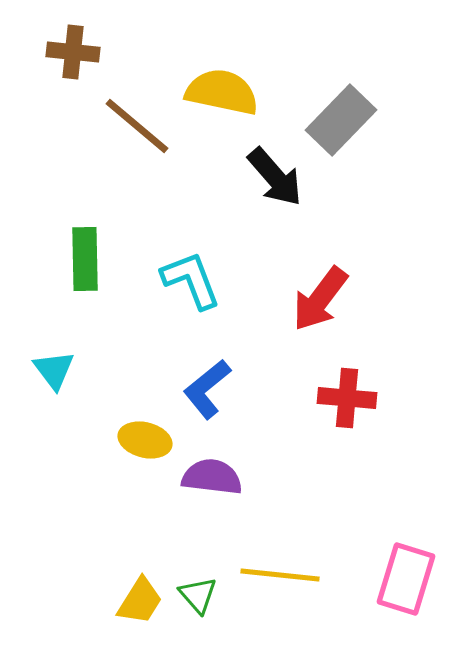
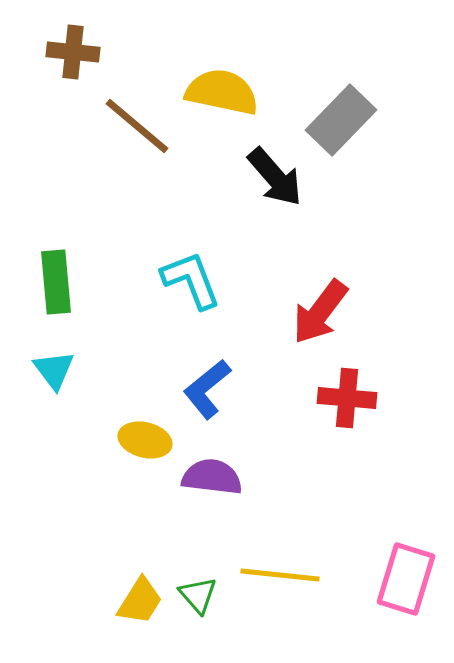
green rectangle: moved 29 px left, 23 px down; rotated 4 degrees counterclockwise
red arrow: moved 13 px down
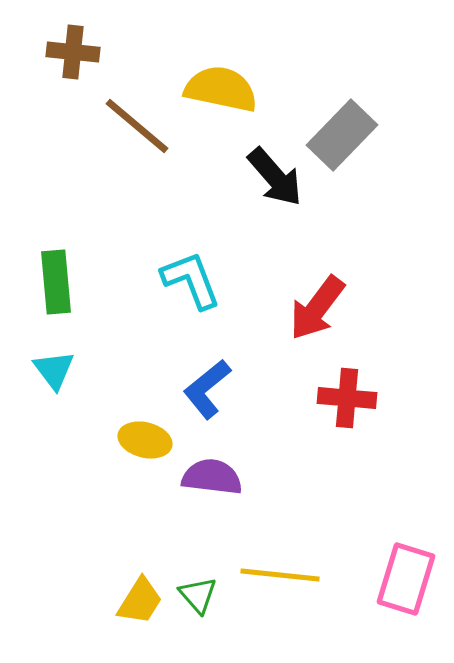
yellow semicircle: moved 1 px left, 3 px up
gray rectangle: moved 1 px right, 15 px down
red arrow: moved 3 px left, 4 px up
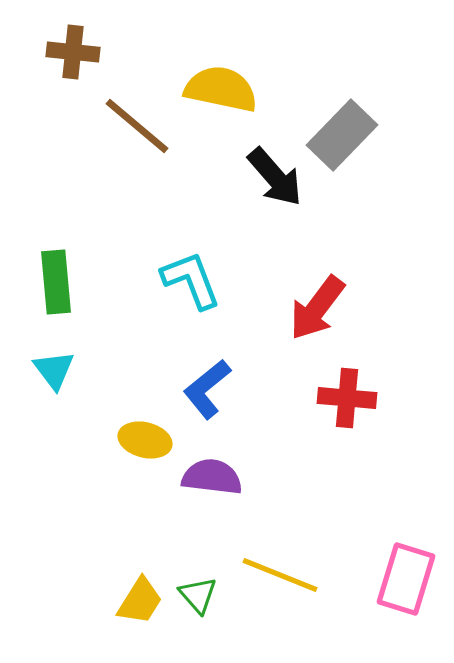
yellow line: rotated 16 degrees clockwise
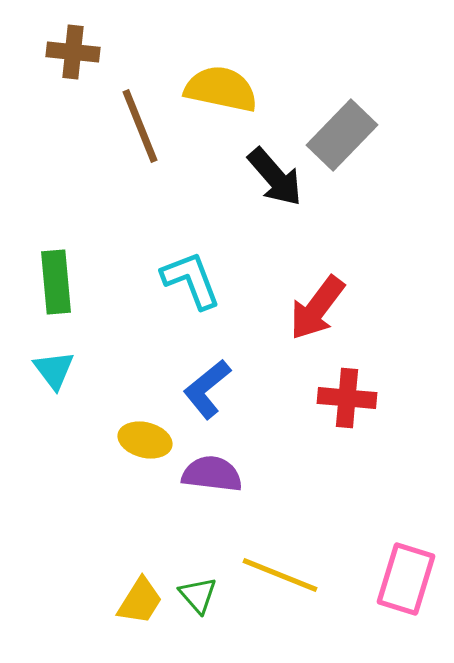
brown line: moved 3 px right; rotated 28 degrees clockwise
purple semicircle: moved 3 px up
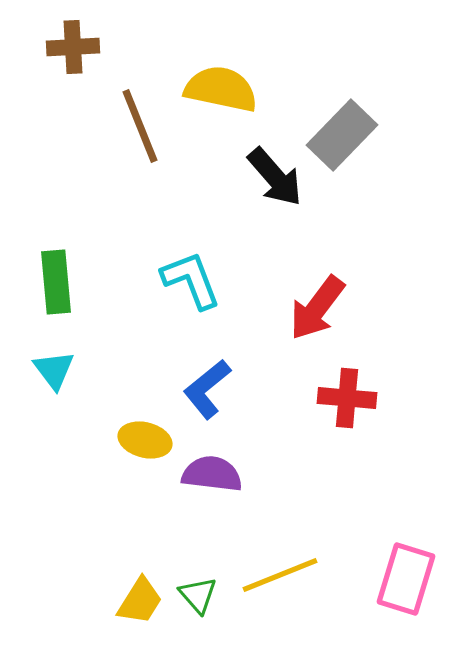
brown cross: moved 5 px up; rotated 9 degrees counterclockwise
yellow line: rotated 44 degrees counterclockwise
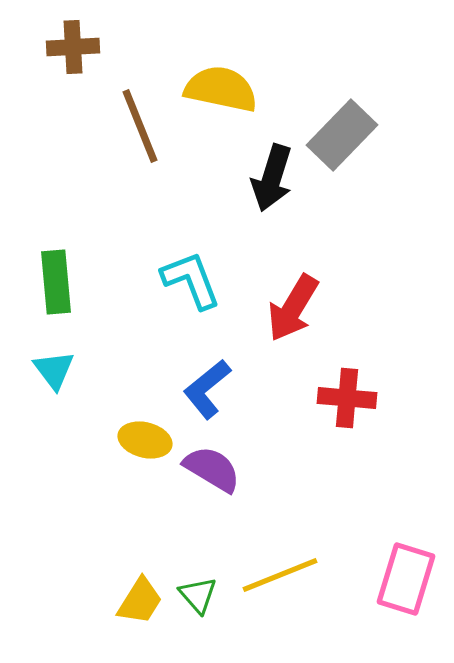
black arrow: moved 3 px left, 1 px down; rotated 58 degrees clockwise
red arrow: moved 24 px left; rotated 6 degrees counterclockwise
purple semicircle: moved 5 px up; rotated 24 degrees clockwise
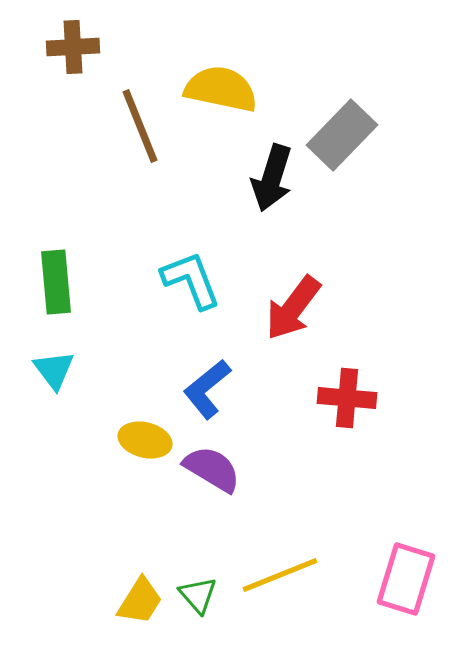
red arrow: rotated 6 degrees clockwise
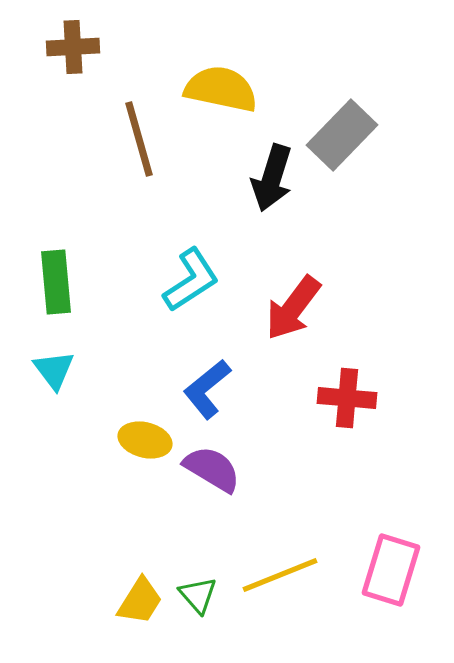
brown line: moved 1 px left, 13 px down; rotated 6 degrees clockwise
cyan L-shape: rotated 78 degrees clockwise
pink rectangle: moved 15 px left, 9 px up
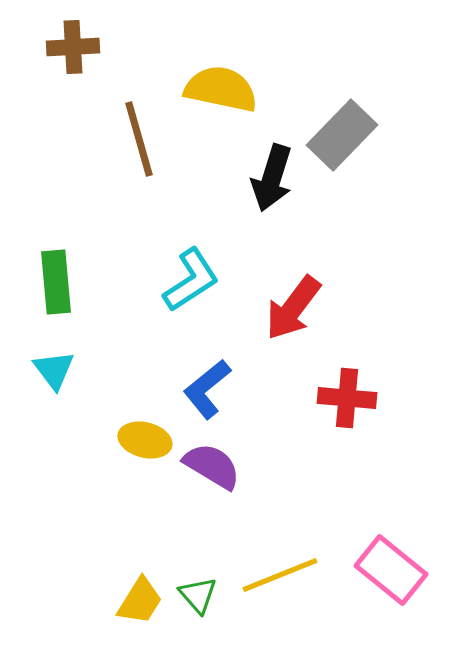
purple semicircle: moved 3 px up
pink rectangle: rotated 68 degrees counterclockwise
